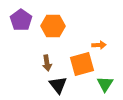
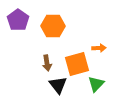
purple pentagon: moved 3 px left
orange arrow: moved 3 px down
orange square: moved 5 px left
green triangle: moved 9 px left; rotated 12 degrees clockwise
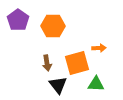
orange square: moved 1 px up
green triangle: rotated 48 degrees clockwise
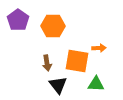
orange square: moved 2 px up; rotated 25 degrees clockwise
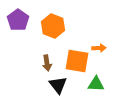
orange hexagon: rotated 20 degrees clockwise
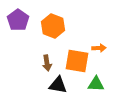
black triangle: rotated 42 degrees counterclockwise
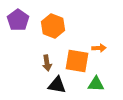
black triangle: moved 1 px left
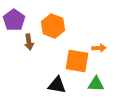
purple pentagon: moved 4 px left
brown arrow: moved 18 px left, 21 px up
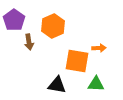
orange hexagon: rotated 15 degrees clockwise
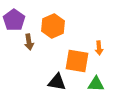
orange arrow: rotated 88 degrees clockwise
black triangle: moved 3 px up
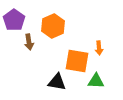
green triangle: moved 3 px up
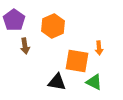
brown arrow: moved 4 px left, 4 px down
green triangle: moved 2 px left, 1 px down; rotated 24 degrees clockwise
